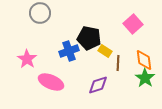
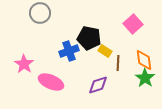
pink star: moved 3 px left, 5 px down
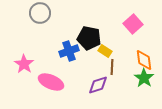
brown line: moved 6 px left, 4 px down
green star: moved 1 px left
